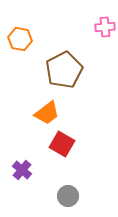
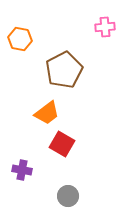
purple cross: rotated 30 degrees counterclockwise
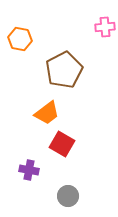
purple cross: moved 7 px right
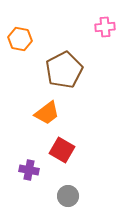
red square: moved 6 px down
